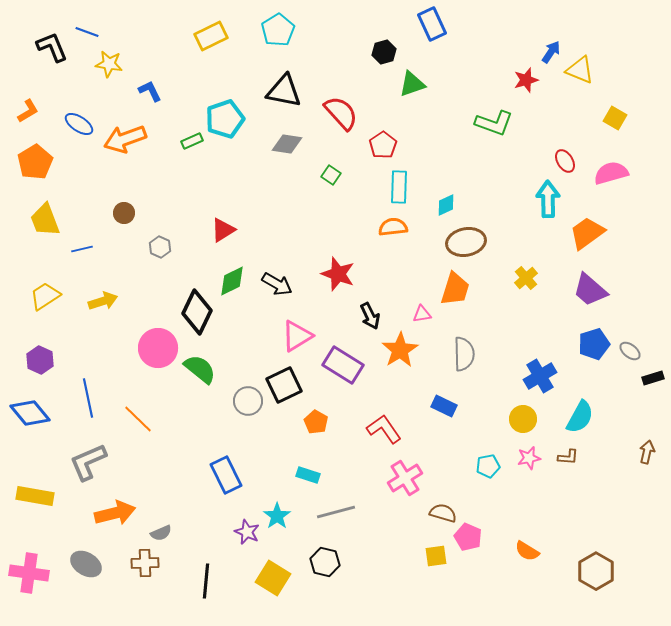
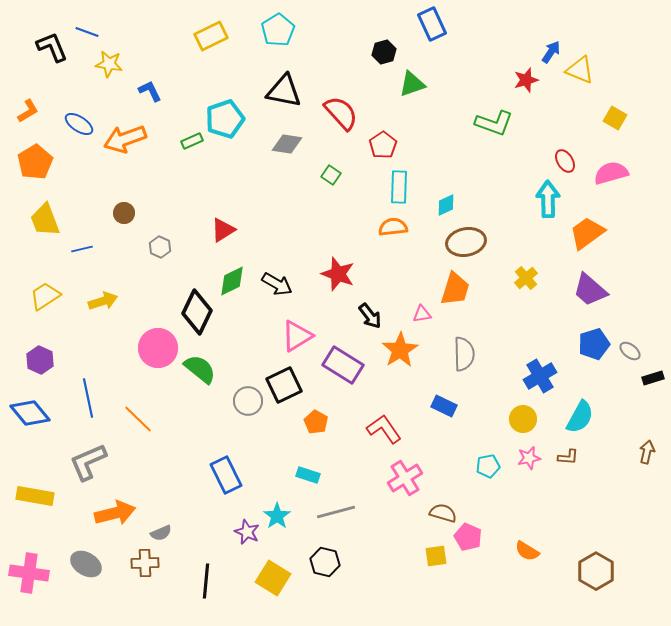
black arrow at (370, 316): rotated 12 degrees counterclockwise
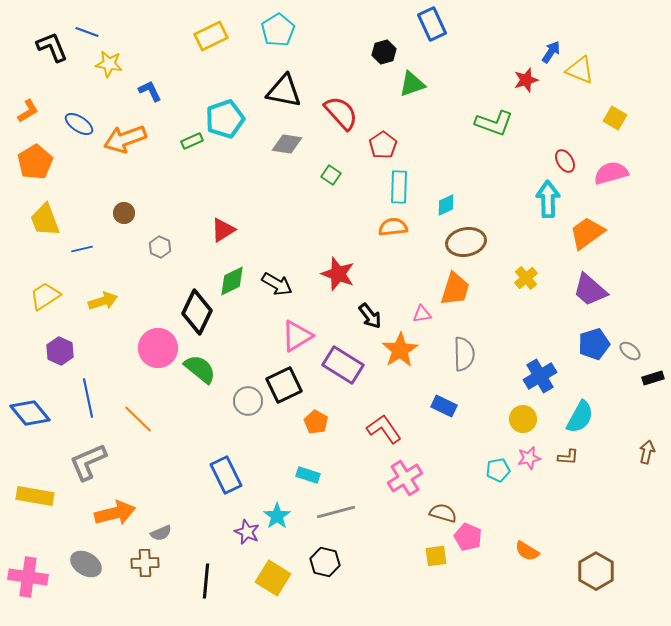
purple hexagon at (40, 360): moved 20 px right, 9 px up
cyan pentagon at (488, 466): moved 10 px right, 4 px down
pink cross at (29, 573): moved 1 px left, 4 px down
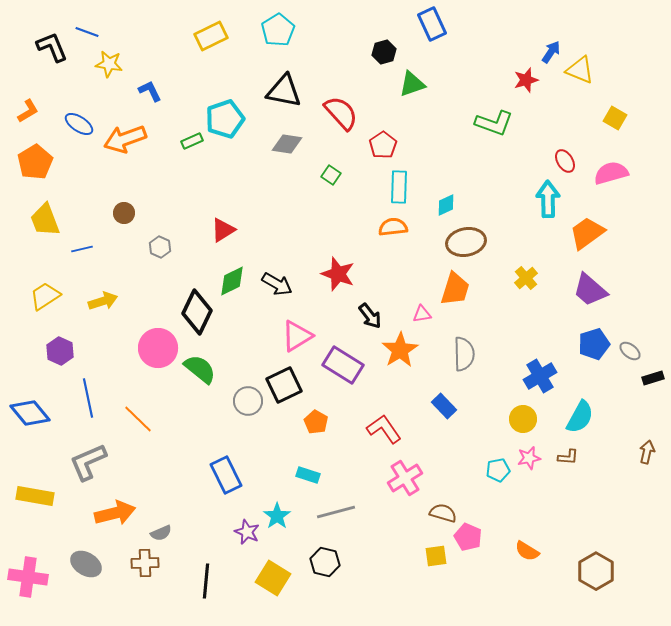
blue rectangle at (444, 406): rotated 20 degrees clockwise
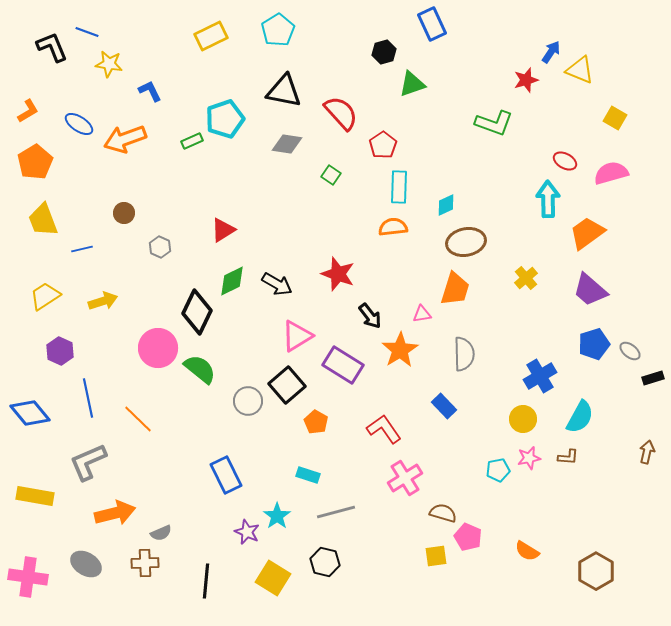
red ellipse at (565, 161): rotated 30 degrees counterclockwise
yellow trapezoid at (45, 220): moved 2 px left
black square at (284, 385): moved 3 px right; rotated 15 degrees counterclockwise
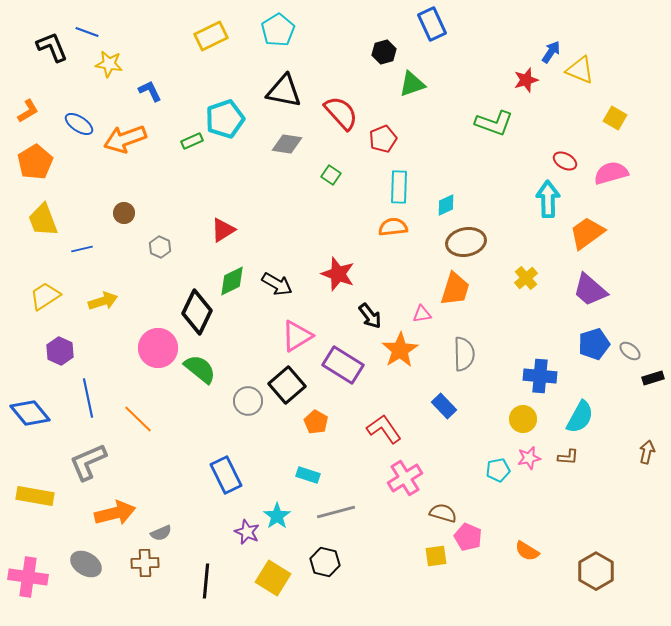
red pentagon at (383, 145): moved 6 px up; rotated 12 degrees clockwise
blue cross at (540, 376): rotated 36 degrees clockwise
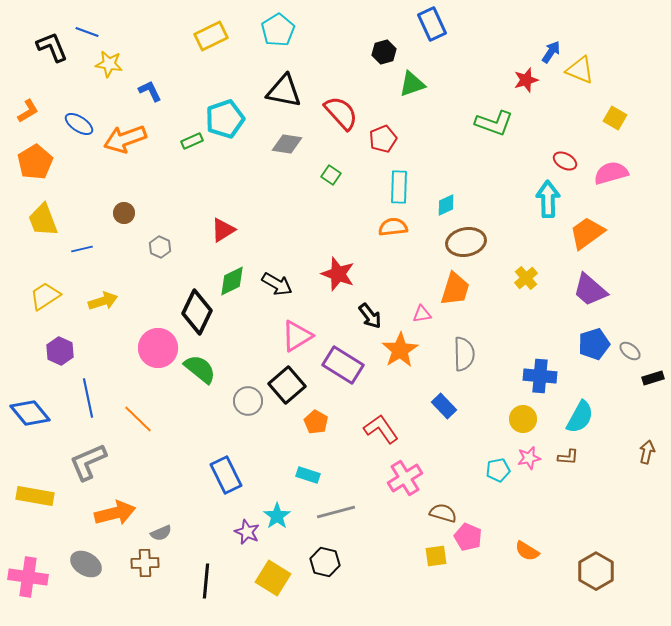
red L-shape at (384, 429): moved 3 px left
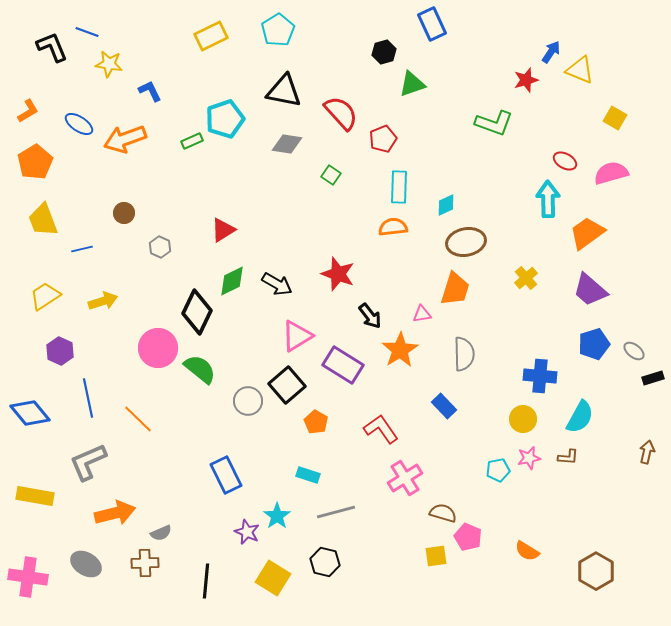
gray ellipse at (630, 351): moved 4 px right
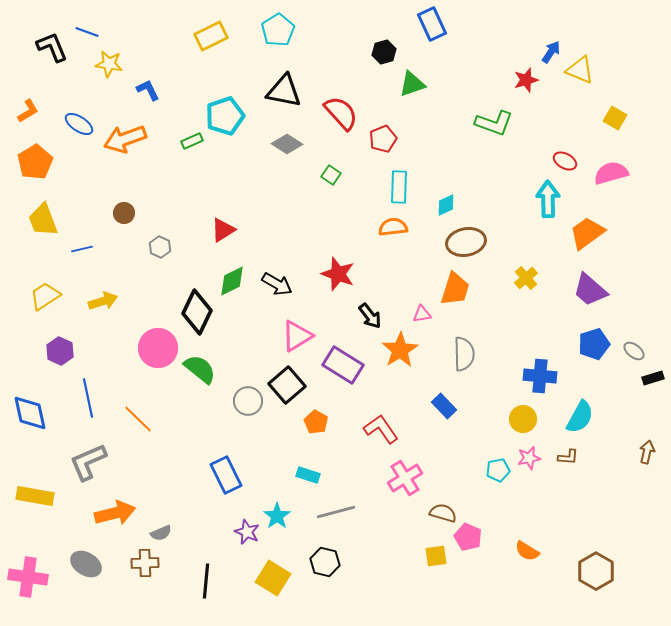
blue L-shape at (150, 91): moved 2 px left, 1 px up
cyan pentagon at (225, 119): moved 3 px up
gray diamond at (287, 144): rotated 24 degrees clockwise
blue diamond at (30, 413): rotated 27 degrees clockwise
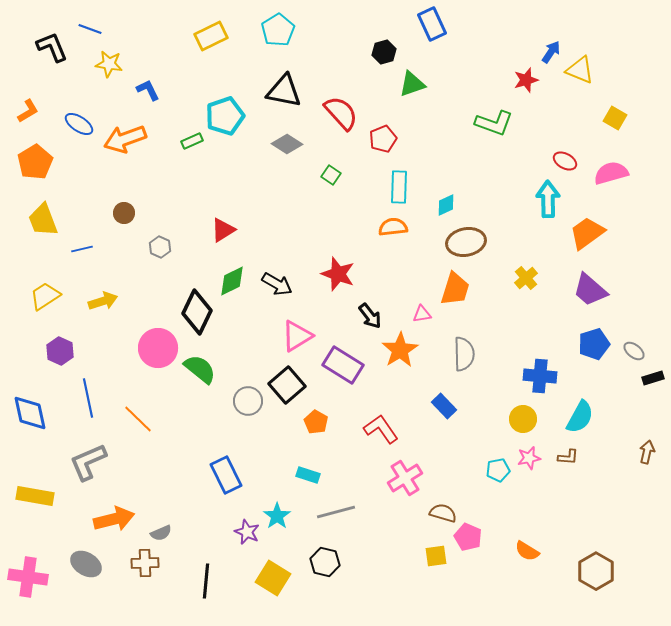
blue line at (87, 32): moved 3 px right, 3 px up
orange arrow at (115, 513): moved 1 px left, 6 px down
